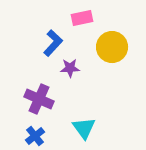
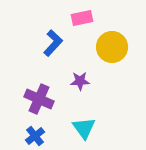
purple star: moved 10 px right, 13 px down
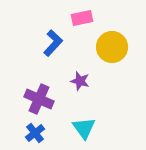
purple star: rotated 18 degrees clockwise
blue cross: moved 3 px up
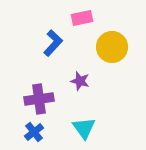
purple cross: rotated 32 degrees counterclockwise
blue cross: moved 1 px left, 1 px up
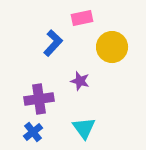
blue cross: moved 1 px left
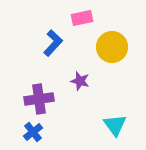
cyan triangle: moved 31 px right, 3 px up
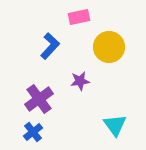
pink rectangle: moved 3 px left, 1 px up
blue L-shape: moved 3 px left, 3 px down
yellow circle: moved 3 px left
purple star: rotated 24 degrees counterclockwise
purple cross: rotated 28 degrees counterclockwise
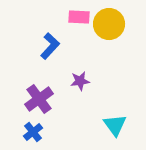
pink rectangle: rotated 15 degrees clockwise
yellow circle: moved 23 px up
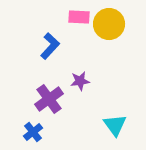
purple cross: moved 10 px right
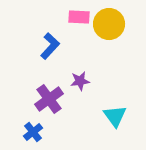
cyan triangle: moved 9 px up
